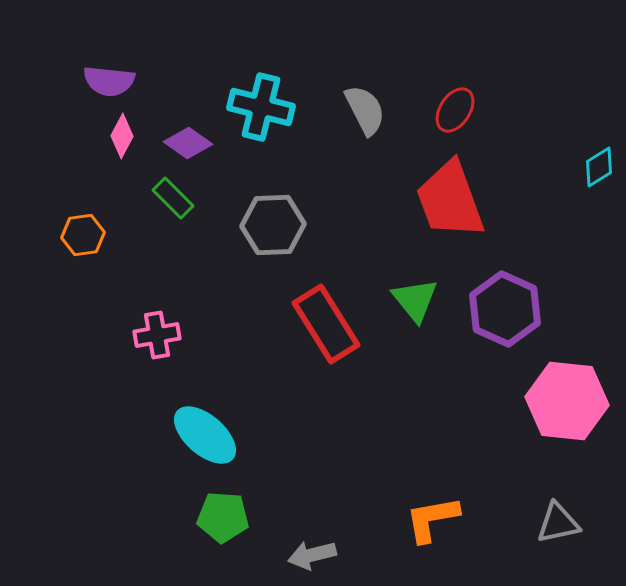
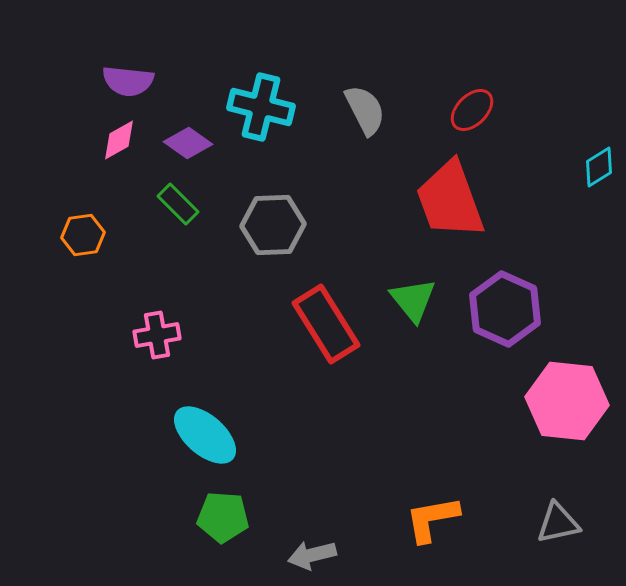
purple semicircle: moved 19 px right
red ellipse: moved 17 px right; rotated 12 degrees clockwise
pink diamond: moved 3 px left, 4 px down; rotated 33 degrees clockwise
green rectangle: moved 5 px right, 6 px down
green triangle: moved 2 px left
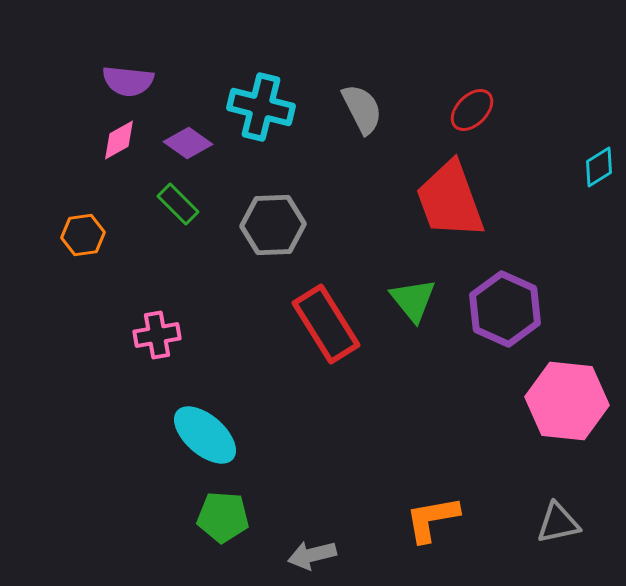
gray semicircle: moved 3 px left, 1 px up
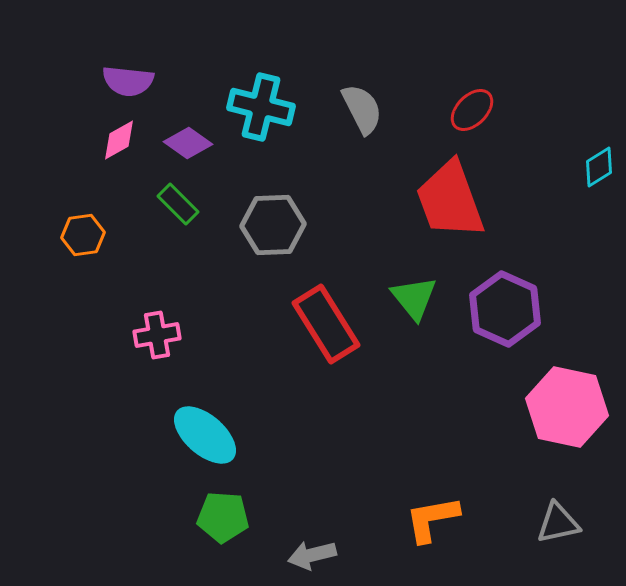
green triangle: moved 1 px right, 2 px up
pink hexagon: moved 6 px down; rotated 6 degrees clockwise
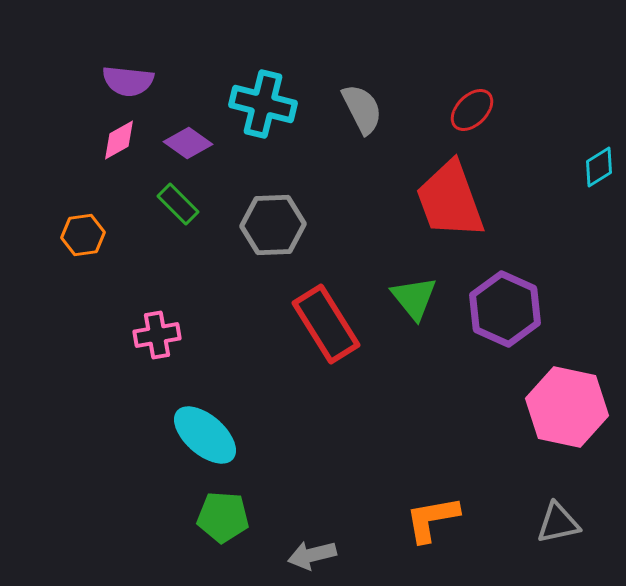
cyan cross: moved 2 px right, 3 px up
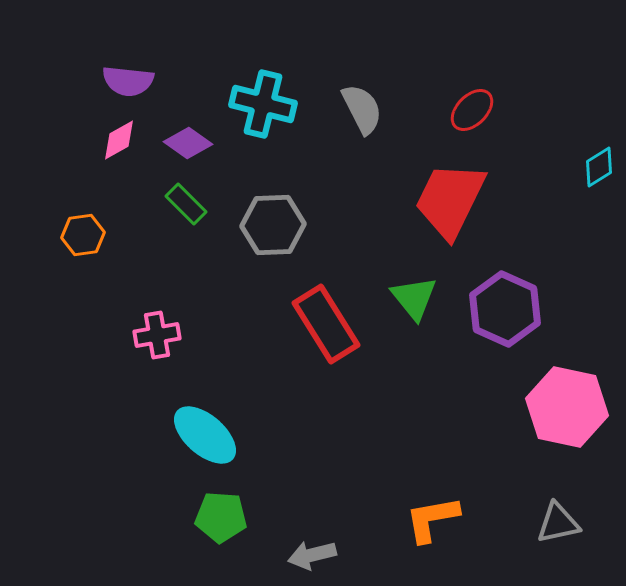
red trapezoid: rotated 46 degrees clockwise
green rectangle: moved 8 px right
green pentagon: moved 2 px left
